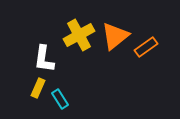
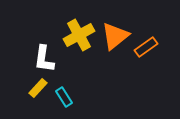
yellow rectangle: rotated 18 degrees clockwise
cyan rectangle: moved 4 px right, 2 px up
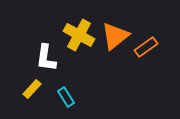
yellow cross: rotated 32 degrees counterclockwise
white L-shape: moved 2 px right, 1 px up
yellow rectangle: moved 6 px left, 1 px down
cyan rectangle: moved 2 px right
